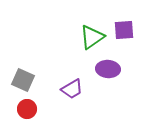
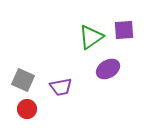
green triangle: moved 1 px left
purple ellipse: rotated 35 degrees counterclockwise
purple trapezoid: moved 11 px left, 2 px up; rotated 20 degrees clockwise
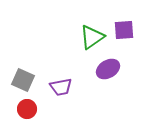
green triangle: moved 1 px right
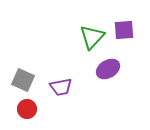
green triangle: rotated 12 degrees counterclockwise
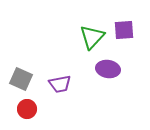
purple ellipse: rotated 40 degrees clockwise
gray square: moved 2 px left, 1 px up
purple trapezoid: moved 1 px left, 3 px up
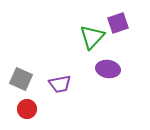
purple square: moved 6 px left, 7 px up; rotated 15 degrees counterclockwise
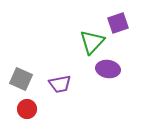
green triangle: moved 5 px down
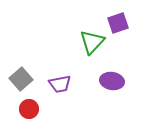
purple ellipse: moved 4 px right, 12 px down
gray square: rotated 25 degrees clockwise
red circle: moved 2 px right
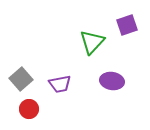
purple square: moved 9 px right, 2 px down
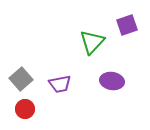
red circle: moved 4 px left
